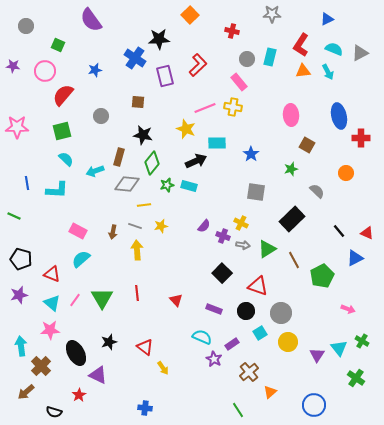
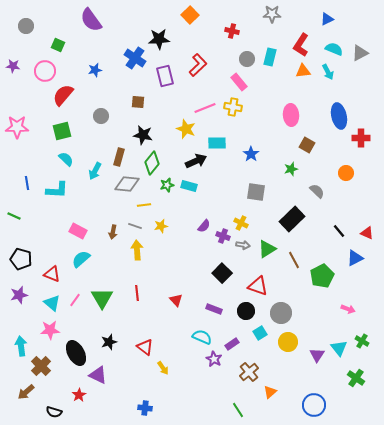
cyan arrow at (95, 171): rotated 42 degrees counterclockwise
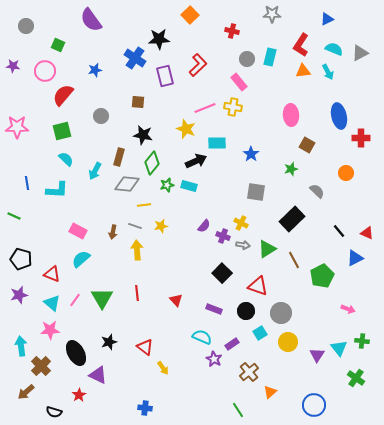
green cross at (362, 341): rotated 24 degrees counterclockwise
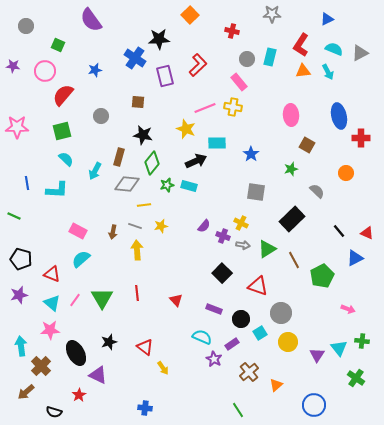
black circle at (246, 311): moved 5 px left, 8 px down
orange triangle at (270, 392): moved 6 px right, 7 px up
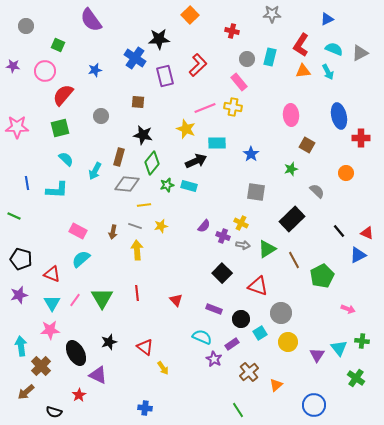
green square at (62, 131): moved 2 px left, 3 px up
blue triangle at (355, 258): moved 3 px right, 3 px up
cyan triangle at (52, 303): rotated 18 degrees clockwise
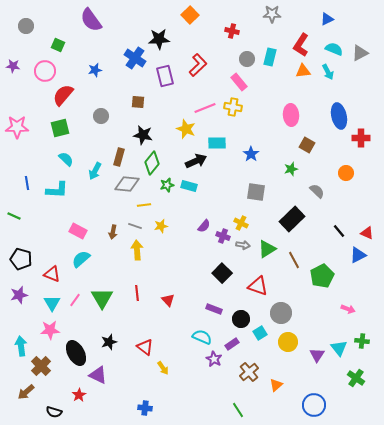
red triangle at (176, 300): moved 8 px left
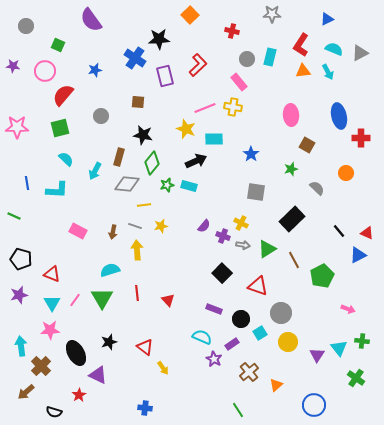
cyan rectangle at (217, 143): moved 3 px left, 4 px up
gray semicircle at (317, 191): moved 3 px up
cyan semicircle at (81, 259): moved 29 px right, 11 px down; rotated 24 degrees clockwise
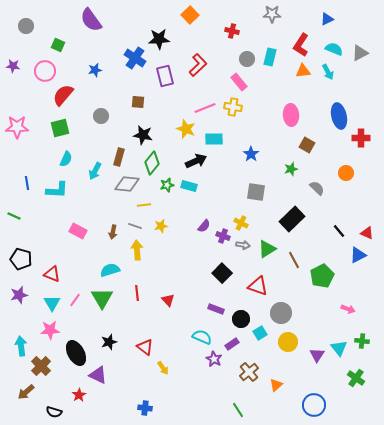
cyan semicircle at (66, 159): rotated 70 degrees clockwise
purple rectangle at (214, 309): moved 2 px right
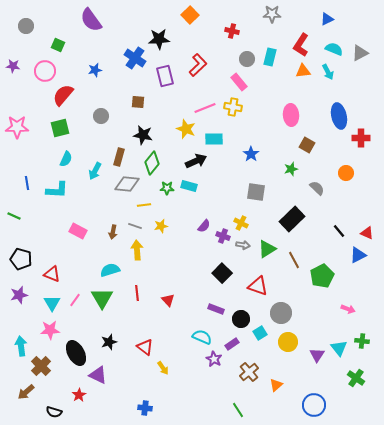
green star at (167, 185): moved 3 px down; rotated 16 degrees clockwise
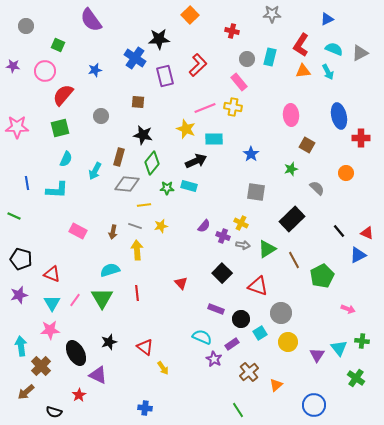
red triangle at (168, 300): moved 13 px right, 17 px up
